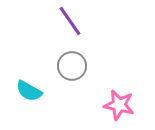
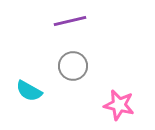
purple line: rotated 68 degrees counterclockwise
gray circle: moved 1 px right
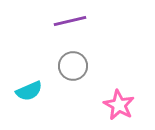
cyan semicircle: rotated 52 degrees counterclockwise
pink star: rotated 16 degrees clockwise
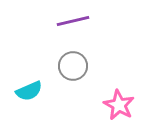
purple line: moved 3 px right
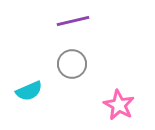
gray circle: moved 1 px left, 2 px up
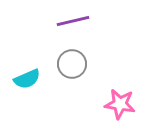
cyan semicircle: moved 2 px left, 12 px up
pink star: moved 1 px right, 1 px up; rotated 20 degrees counterclockwise
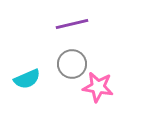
purple line: moved 1 px left, 3 px down
pink star: moved 22 px left, 17 px up
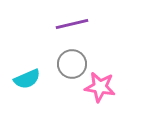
pink star: moved 2 px right
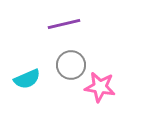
purple line: moved 8 px left
gray circle: moved 1 px left, 1 px down
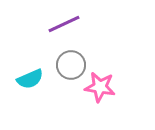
purple line: rotated 12 degrees counterclockwise
cyan semicircle: moved 3 px right
